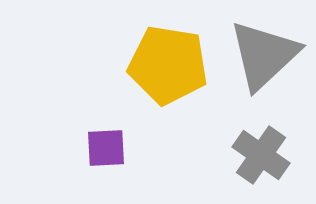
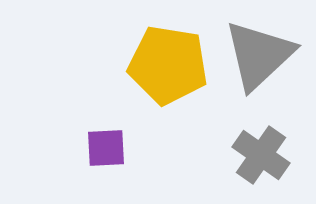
gray triangle: moved 5 px left
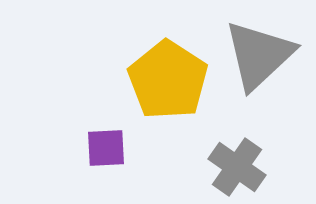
yellow pentagon: moved 15 px down; rotated 24 degrees clockwise
gray cross: moved 24 px left, 12 px down
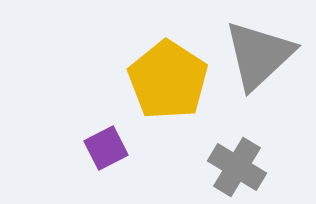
purple square: rotated 24 degrees counterclockwise
gray cross: rotated 4 degrees counterclockwise
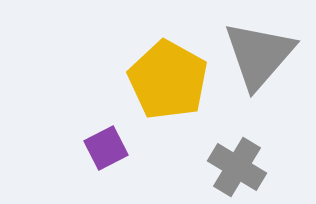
gray triangle: rotated 6 degrees counterclockwise
yellow pentagon: rotated 4 degrees counterclockwise
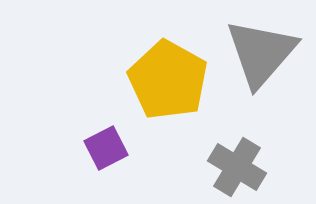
gray triangle: moved 2 px right, 2 px up
